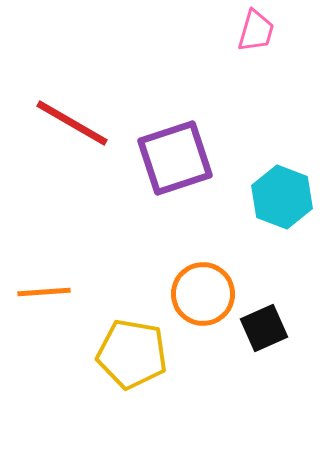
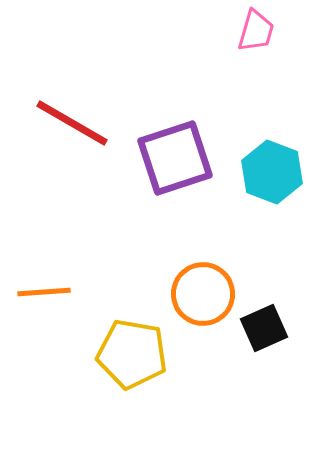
cyan hexagon: moved 10 px left, 25 px up
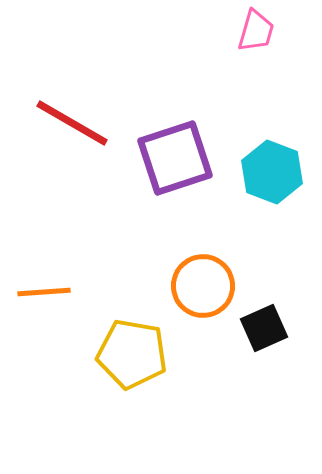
orange circle: moved 8 px up
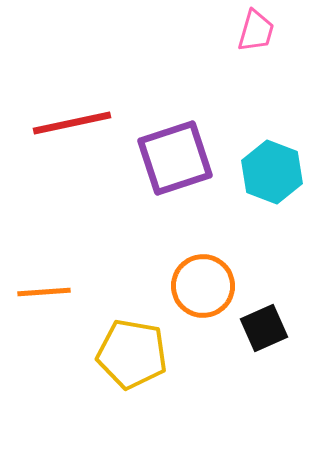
red line: rotated 42 degrees counterclockwise
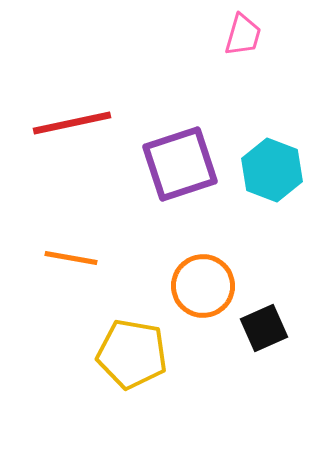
pink trapezoid: moved 13 px left, 4 px down
purple square: moved 5 px right, 6 px down
cyan hexagon: moved 2 px up
orange line: moved 27 px right, 34 px up; rotated 14 degrees clockwise
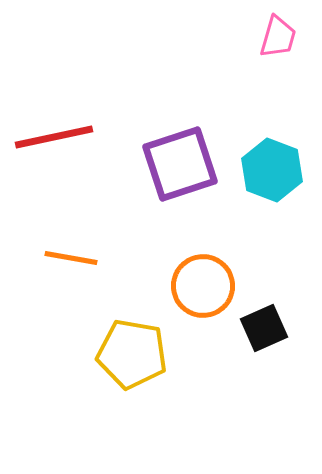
pink trapezoid: moved 35 px right, 2 px down
red line: moved 18 px left, 14 px down
